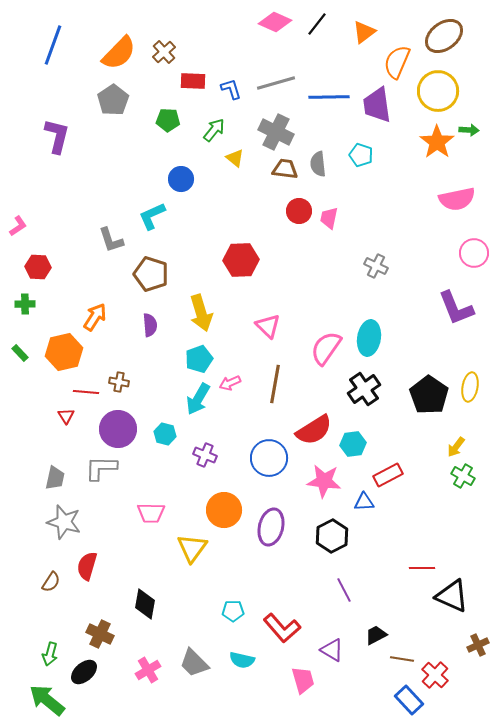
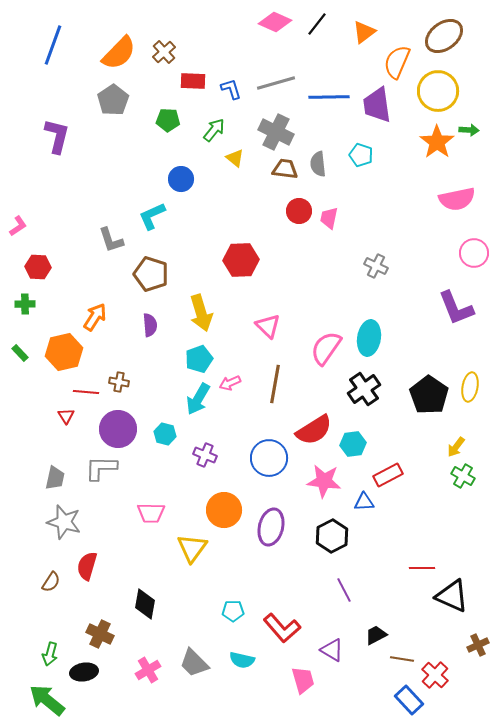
black ellipse at (84, 672): rotated 32 degrees clockwise
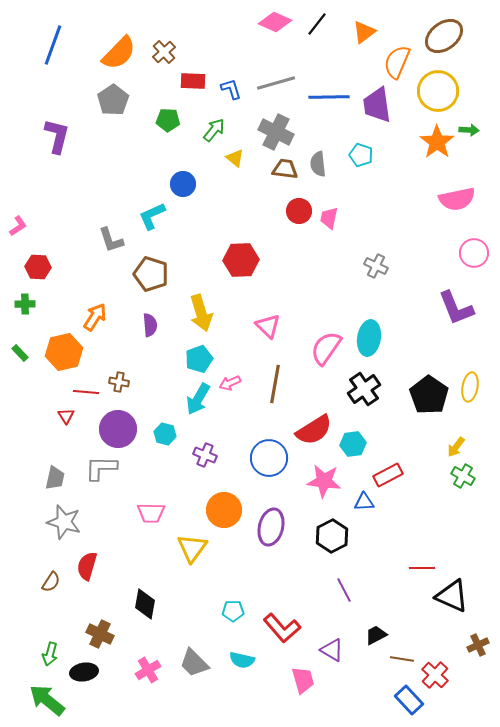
blue circle at (181, 179): moved 2 px right, 5 px down
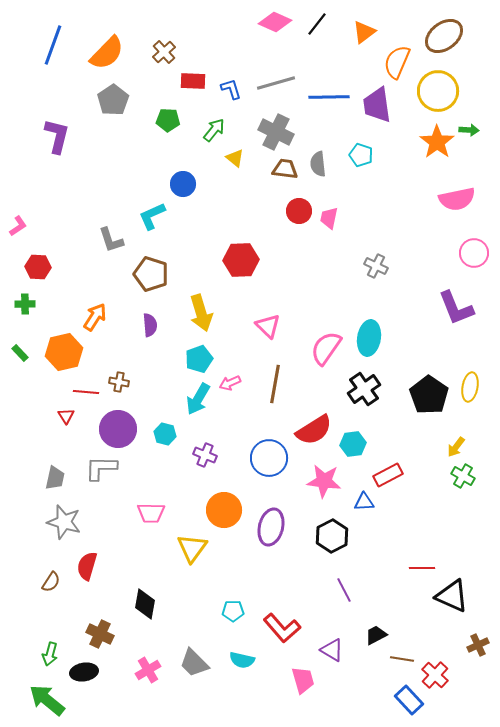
orange semicircle at (119, 53): moved 12 px left
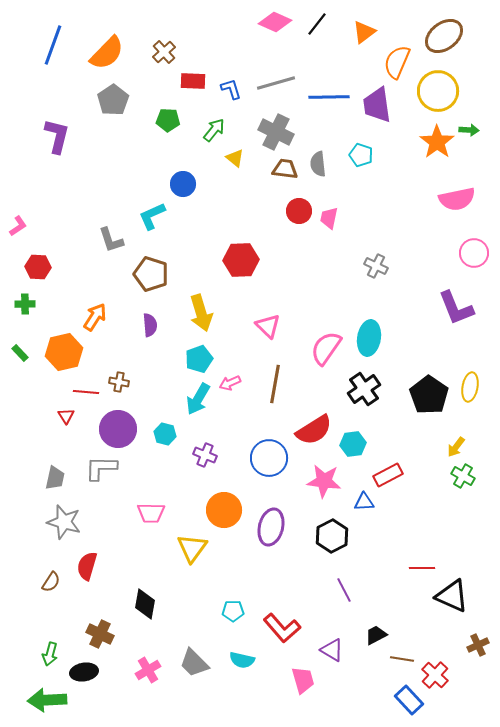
green arrow at (47, 700): rotated 42 degrees counterclockwise
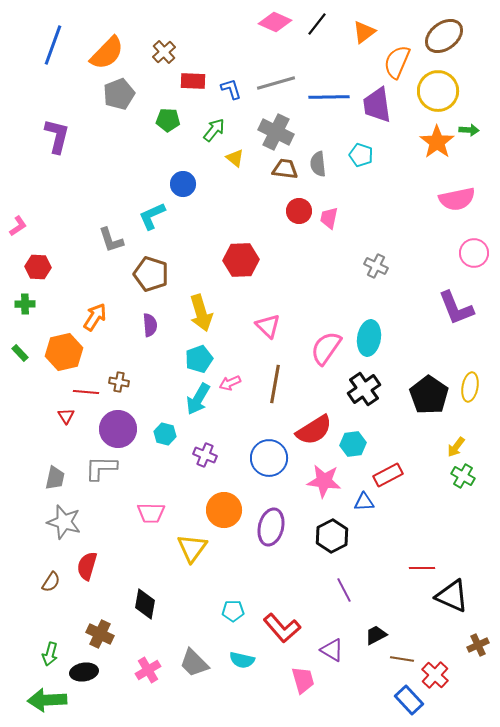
gray pentagon at (113, 100): moved 6 px right, 6 px up; rotated 12 degrees clockwise
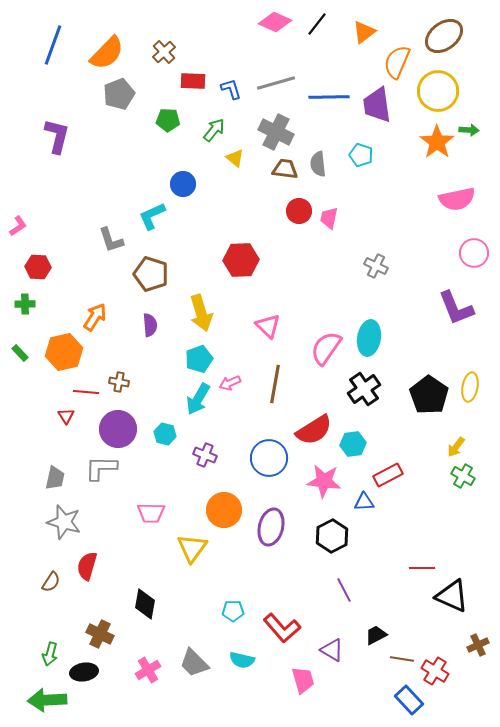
red cross at (435, 675): moved 4 px up; rotated 12 degrees counterclockwise
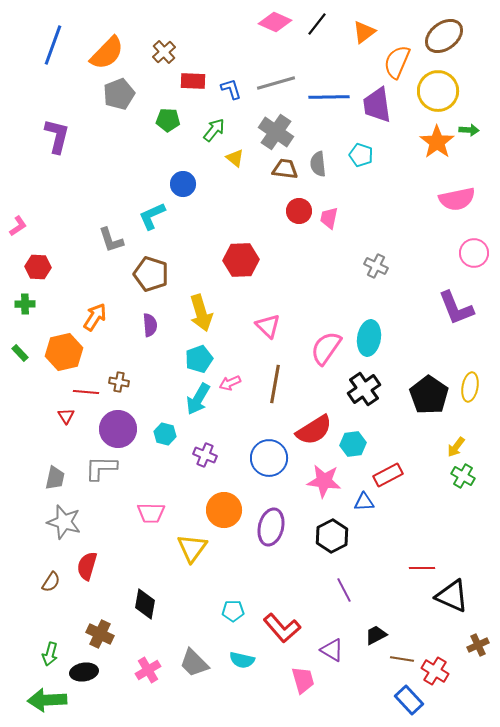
gray cross at (276, 132): rotated 8 degrees clockwise
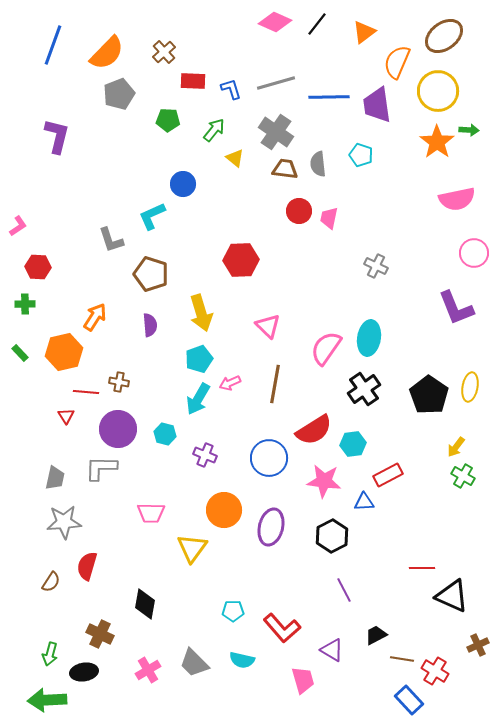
gray star at (64, 522): rotated 20 degrees counterclockwise
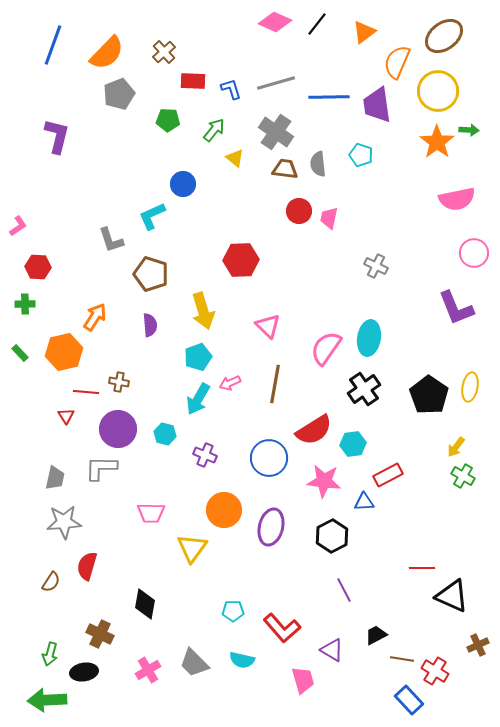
yellow arrow at (201, 313): moved 2 px right, 2 px up
cyan pentagon at (199, 359): moved 1 px left, 2 px up
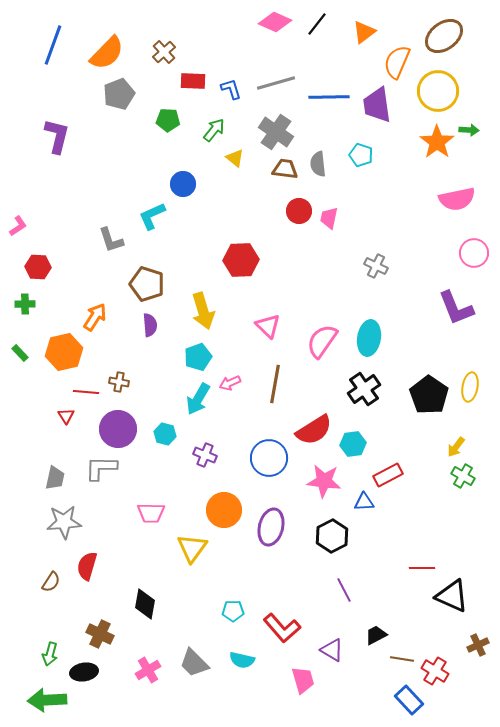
brown pentagon at (151, 274): moved 4 px left, 10 px down
pink semicircle at (326, 348): moved 4 px left, 7 px up
